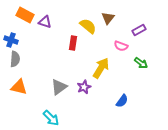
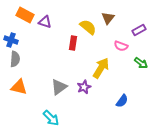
yellow semicircle: moved 1 px down
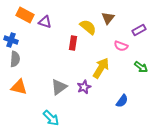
green arrow: moved 4 px down
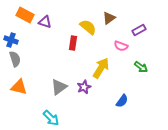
brown triangle: moved 1 px right; rotated 16 degrees clockwise
gray semicircle: rotated 21 degrees counterclockwise
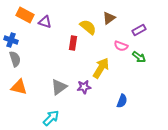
green arrow: moved 2 px left, 10 px up
purple star: rotated 16 degrees clockwise
blue semicircle: rotated 16 degrees counterclockwise
cyan arrow: rotated 90 degrees counterclockwise
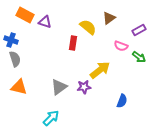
yellow arrow: moved 1 px left, 2 px down; rotated 20 degrees clockwise
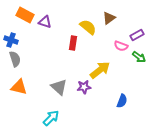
purple rectangle: moved 2 px left, 5 px down
gray triangle: rotated 42 degrees counterclockwise
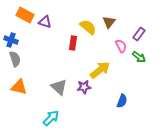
brown triangle: moved 4 px down; rotated 16 degrees counterclockwise
purple rectangle: moved 2 px right, 1 px up; rotated 24 degrees counterclockwise
pink semicircle: rotated 136 degrees counterclockwise
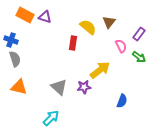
purple triangle: moved 5 px up
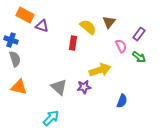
purple triangle: moved 3 px left, 9 px down
yellow arrow: rotated 20 degrees clockwise
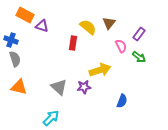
brown triangle: moved 1 px down
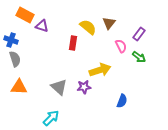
orange triangle: rotated 12 degrees counterclockwise
